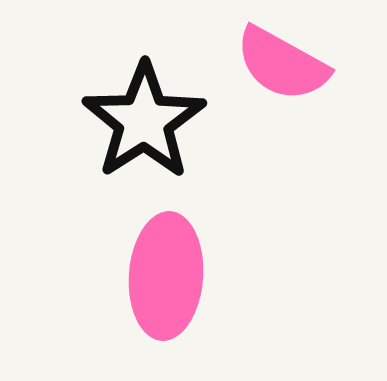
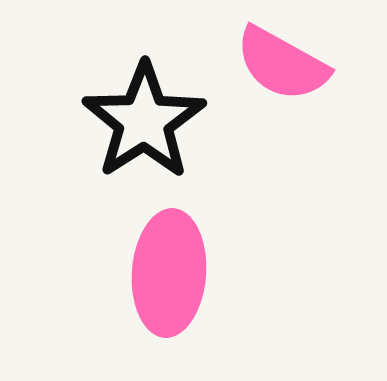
pink ellipse: moved 3 px right, 3 px up
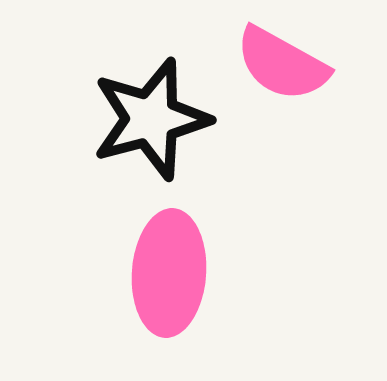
black star: moved 7 px right, 2 px up; rotated 18 degrees clockwise
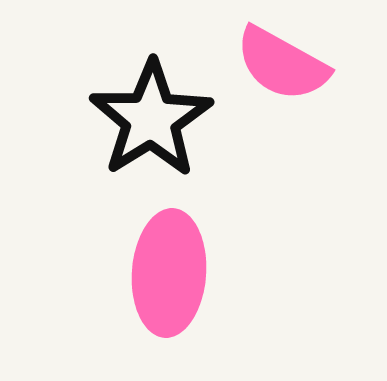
black star: rotated 17 degrees counterclockwise
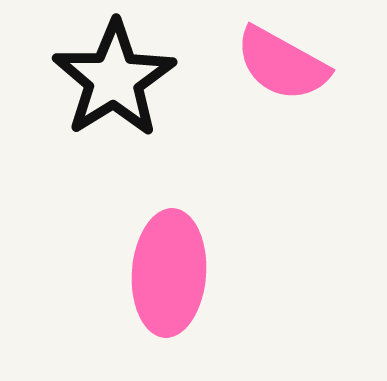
black star: moved 37 px left, 40 px up
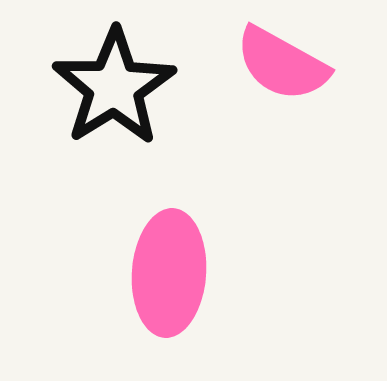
black star: moved 8 px down
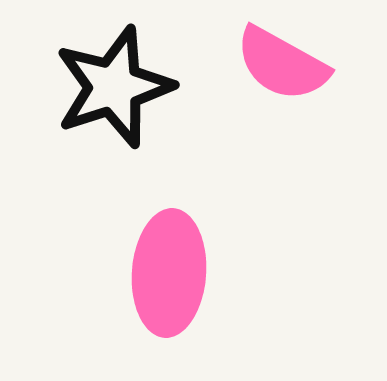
black star: rotated 14 degrees clockwise
